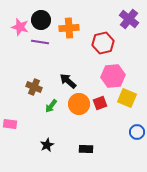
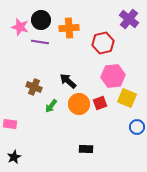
blue circle: moved 5 px up
black star: moved 33 px left, 12 px down
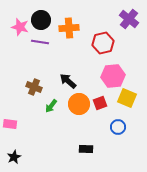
blue circle: moved 19 px left
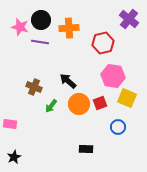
pink hexagon: rotated 15 degrees clockwise
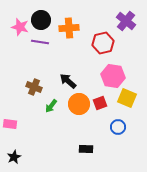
purple cross: moved 3 px left, 2 px down
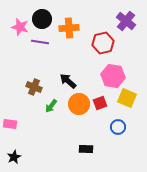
black circle: moved 1 px right, 1 px up
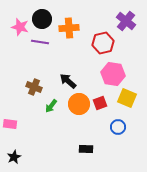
pink hexagon: moved 2 px up
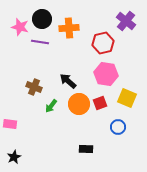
pink hexagon: moved 7 px left
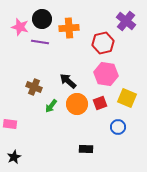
orange circle: moved 2 px left
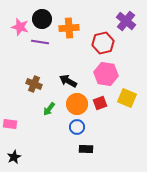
black arrow: rotated 12 degrees counterclockwise
brown cross: moved 3 px up
green arrow: moved 2 px left, 3 px down
blue circle: moved 41 px left
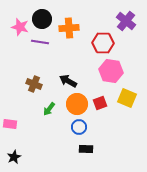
red hexagon: rotated 15 degrees clockwise
pink hexagon: moved 5 px right, 3 px up
blue circle: moved 2 px right
